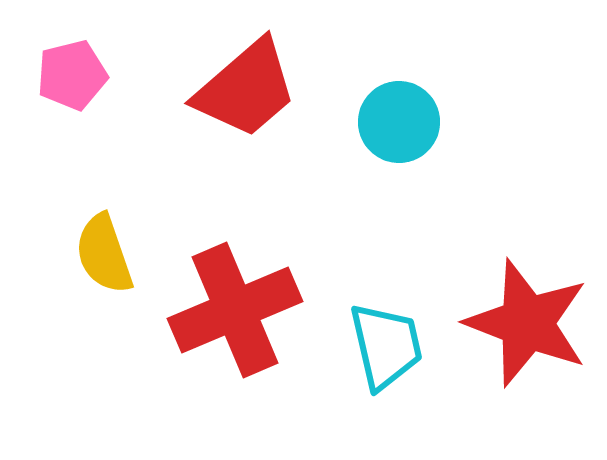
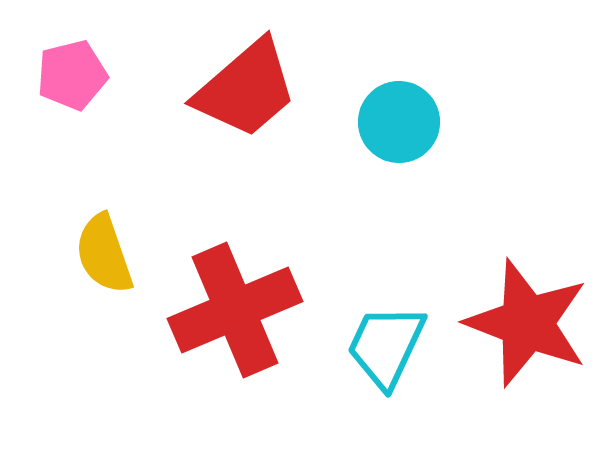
cyan trapezoid: rotated 142 degrees counterclockwise
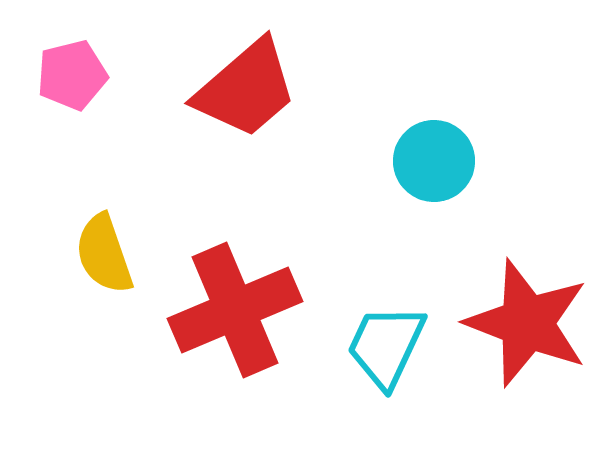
cyan circle: moved 35 px right, 39 px down
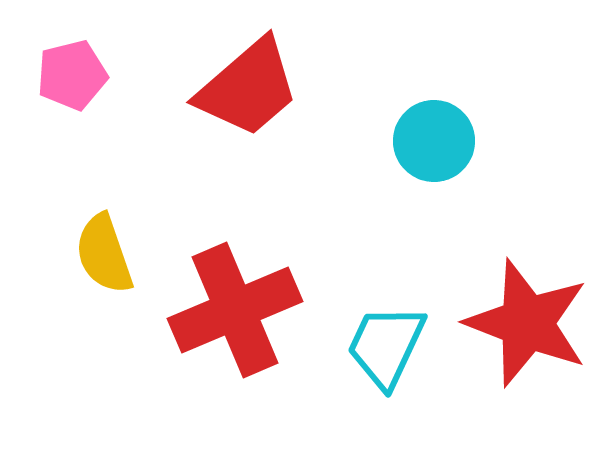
red trapezoid: moved 2 px right, 1 px up
cyan circle: moved 20 px up
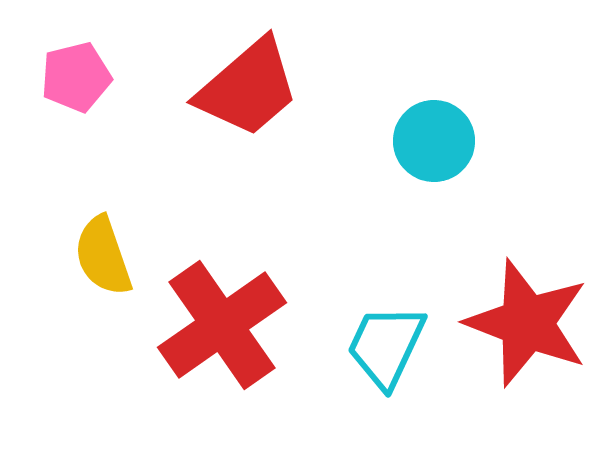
pink pentagon: moved 4 px right, 2 px down
yellow semicircle: moved 1 px left, 2 px down
red cross: moved 13 px left, 15 px down; rotated 12 degrees counterclockwise
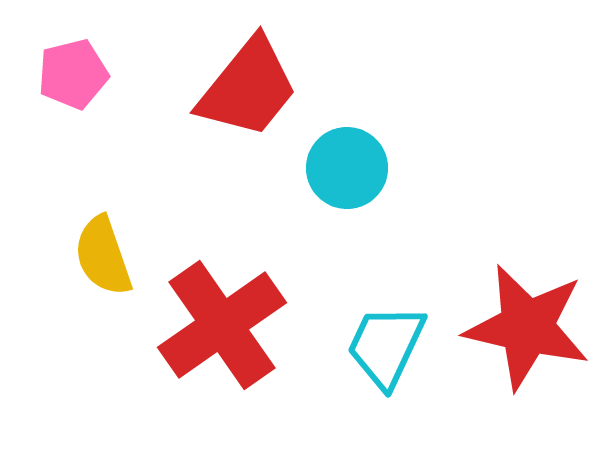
pink pentagon: moved 3 px left, 3 px up
red trapezoid: rotated 10 degrees counterclockwise
cyan circle: moved 87 px left, 27 px down
red star: moved 4 px down; rotated 8 degrees counterclockwise
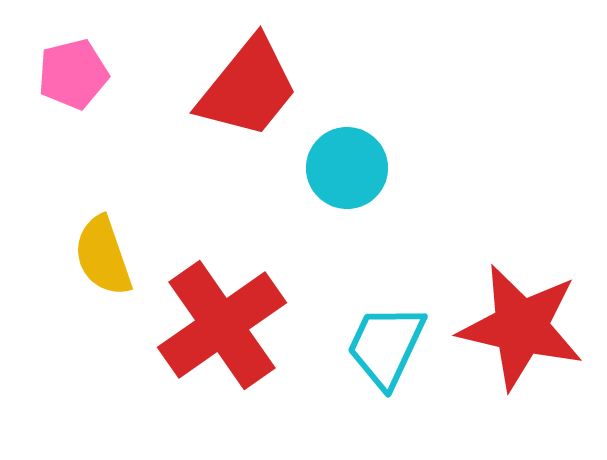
red star: moved 6 px left
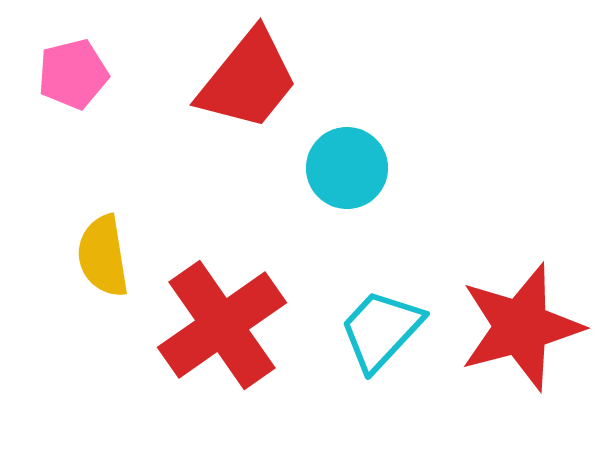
red trapezoid: moved 8 px up
yellow semicircle: rotated 10 degrees clockwise
red star: rotated 28 degrees counterclockwise
cyan trapezoid: moved 5 px left, 16 px up; rotated 18 degrees clockwise
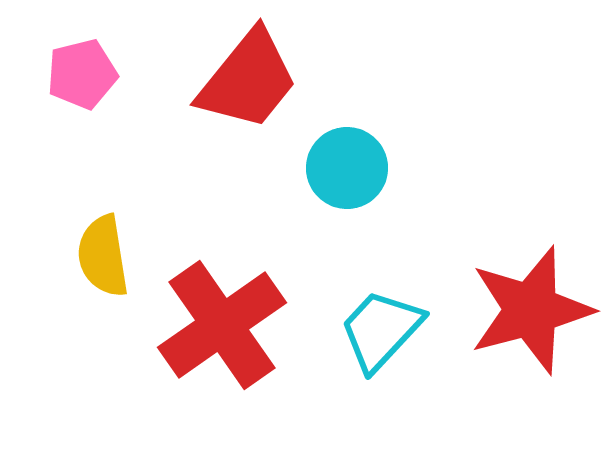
pink pentagon: moved 9 px right
red star: moved 10 px right, 17 px up
